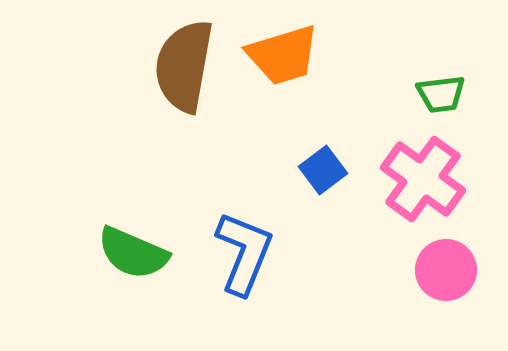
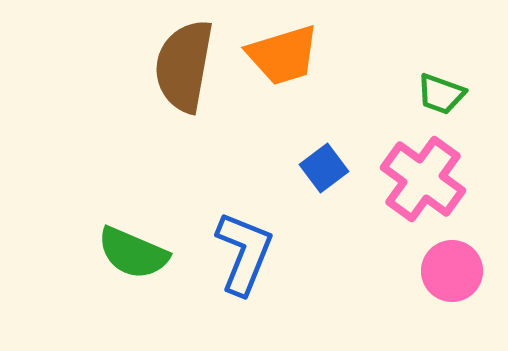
green trapezoid: rotated 27 degrees clockwise
blue square: moved 1 px right, 2 px up
pink circle: moved 6 px right, 1 px down
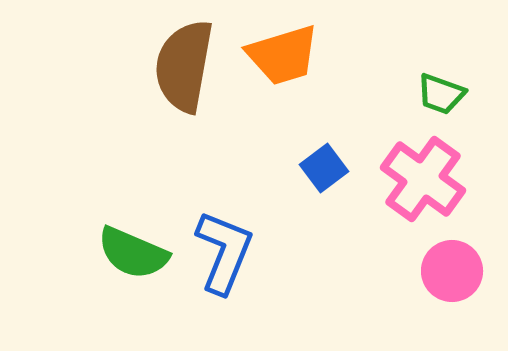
blue L-shape: moved 20 px left, 1 px up
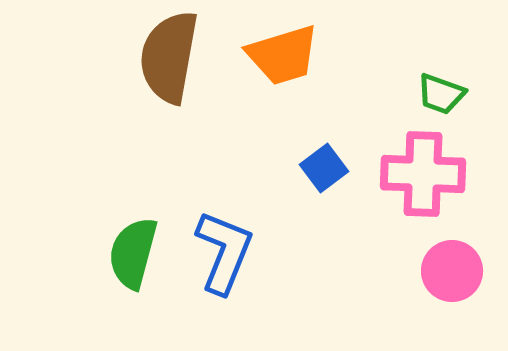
brown semicircle: moved 15 px left, 9 px up
pink cross: moved 5 px up; rotated 34 degrees counterclockwise
green semicircle: rotated 82 degrees clockwise
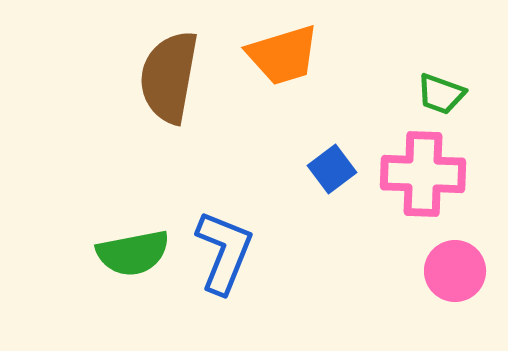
brown semicircle: moved 20 px down
blue square: moved 8 px right, 1 px down
green semicircle: rotated 116 degrees counterclockwise
pink circle: moved 3 px right
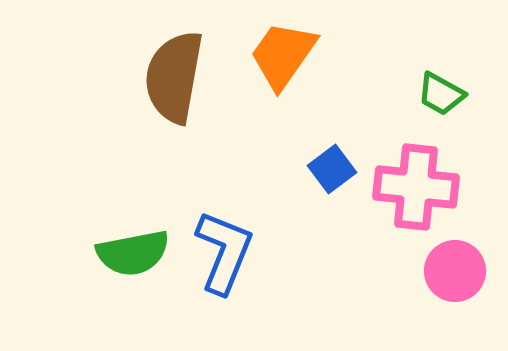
orange trapezoid: rotated 142 degrees clockwise
brown semicircle: moved 5 px right
green trapezoid: rotated 9 degrees clockwise
pink cross: moved 7 px left, 13 px down; rotated 4 degrees clockwise
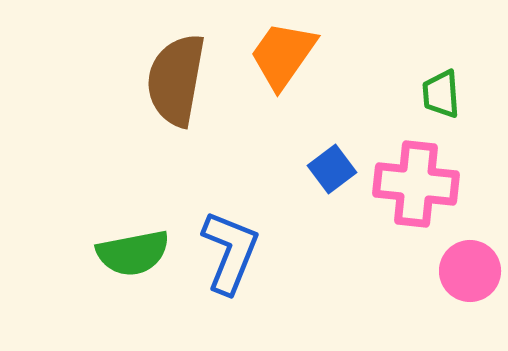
brown semicircle: moved 2 px right, 3 px down
green trapezoid: rotated 57 degrees clockwise
pink cross: moved 3 px up
blue L-shape: moved 6 px right
pink circle: moved 15 px right
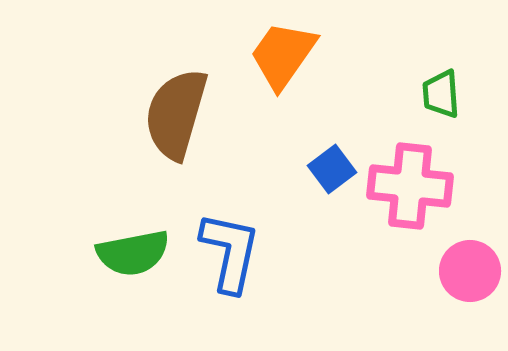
brown semicircle: moved 34 px down; rotated 6 degrees clockwise
pink cross: moved 6 px left, 2 px down
blue L-shape: rotated 10 degrees counterclockwise
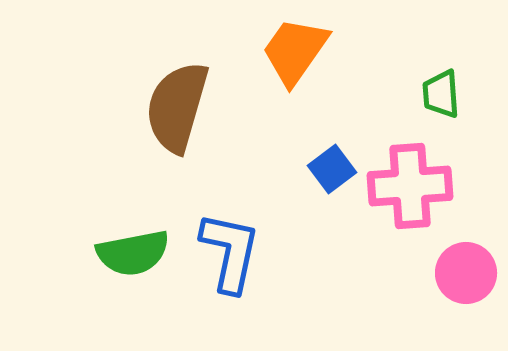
orange trapezoid: moved 12 px right, 4 px up
brown semicircle: moved 1 px right, 7 px up
pink cross: rotated 10 degrees counterclockwise
pink circle: moved 4 px left, 2 px down
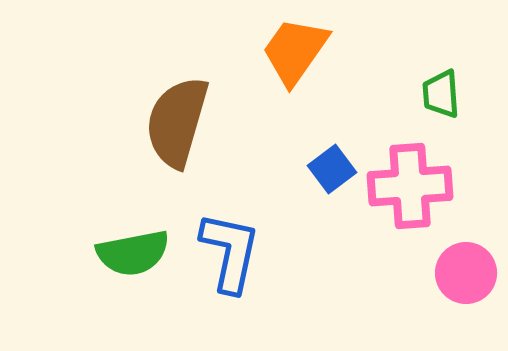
brown semicircle: moved 15 px down
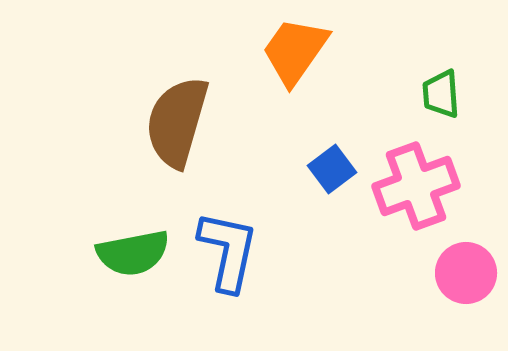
pink cross: moved 6 px right; rotated 16 degrees counterclockwise
blue L-shape: moved 2 px left, 1 px up
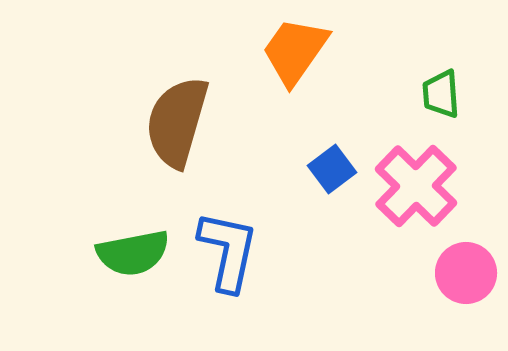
pink cross: rotated 26 degrees counterclockwise
